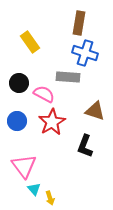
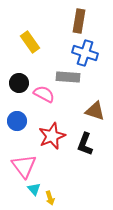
brown rectangle: moved 2 px up
red star: moved 14 px down; rotated 8 degrees clockwise
black L-shape: moved 2 px up
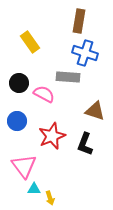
cyan triangle: rotated 48 degrees counterclockwise
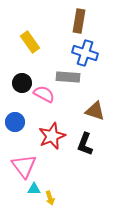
black circle: moved 3 px right
blue circle: moved 2 px left, 1 px down
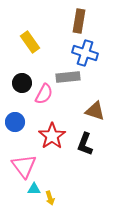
gray rectangle: rotated 10 degrees counterclockwise
pink semicircle: rotated 90 degrees clockwise
red star: rotated 12 degrees counterclockwise
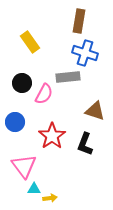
yellow arrow: rotated 80 degrees counterclockwise
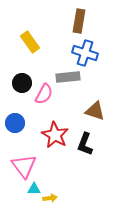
blue circle: moved 1 px down
red star: moved 3 px right, 1 px up; rotated 8 degrees counterclockwise
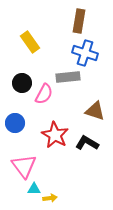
black L-shape: moved 2 px right, 1 px up; rotated 100 degrees clockwise
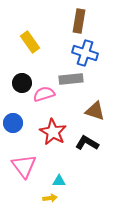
gray rectangle: moved 3 px right, 2 px down
pink semicircle: rotated 135 degrees counterclockwise
blue circle: moved 2 px left
red star: moved 2 px left, 3 px up
cyan triangle: moved 25 px right, 8 px up
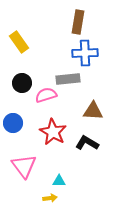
brown rectangle: moved 1 px left, 1 px down
yellow rectangle: moved 11 px left
blue cross: rotated 20 degrees counterclockwise
gray rectangle: moved 3 px left
pink semicircle: moved 2 px right, 1 px down
brown triangle: moved 2 px left; rotated 15 degrees counterclockwise
